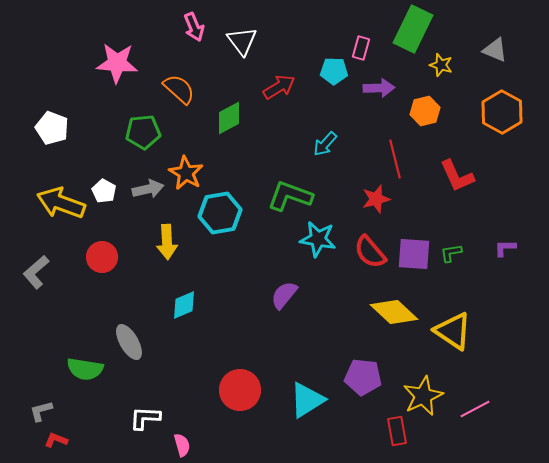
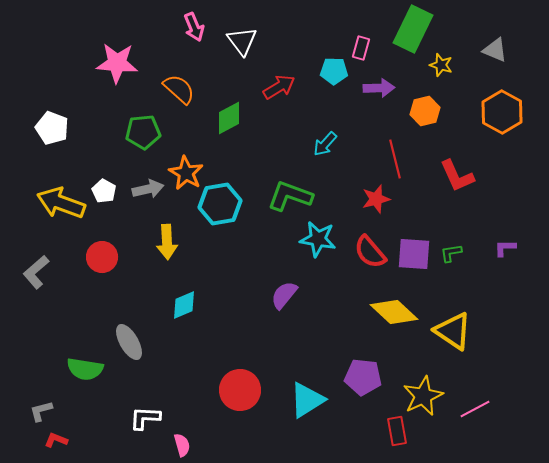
cyan hexagon at (220, 213): moved 9 px up
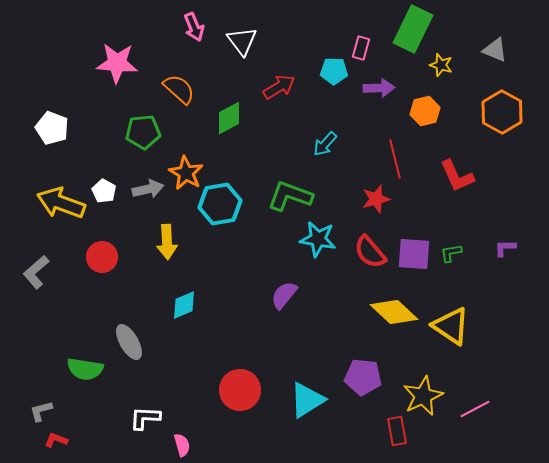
yellow triangle at (453, 331): moved 2 px left, 5 px up
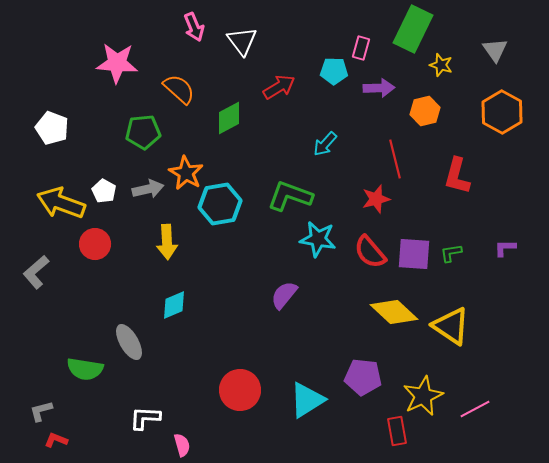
gray triangle at (495, 50): rotated 32 degrees clockwise
red L-shape at (457, 176): rotated 39 degrees clockwise
red circle at (102, 257): moved 7 px left, 13 px up
cyan diamond at (184, 305): moved 10 px left
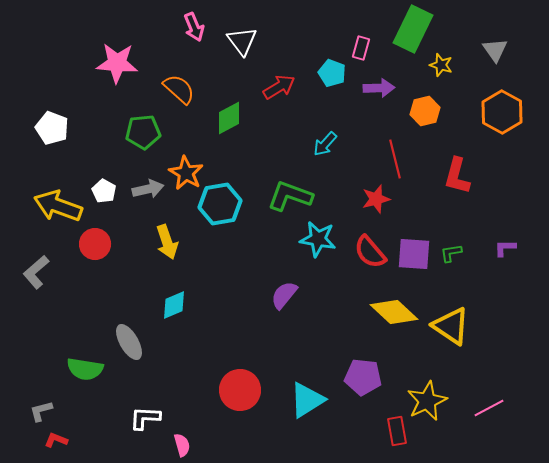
cyan pentagon at (334, 71): moved 2 px left, 2 px down; rotated 20 degrees clockwise
yellow arrow at (61, 203): moved 3 px left, 3 px down
yellow arrow at (167, 242): rotated 16 degrees counterclockwise
yellow star at (423, 396): moved 4 px right, 5 px down
pink line at (475, 409): moved 14 px right, 1 px up
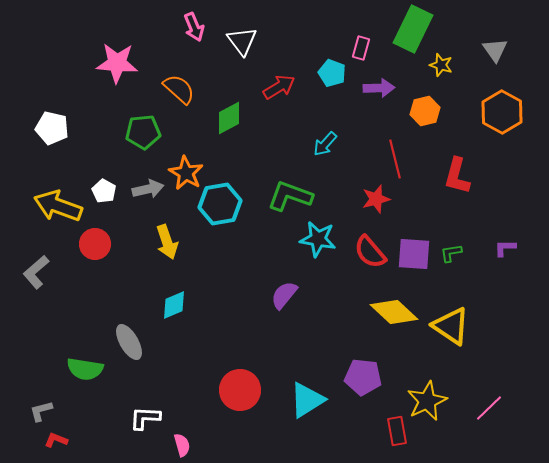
white pentagon at (52, 128): rotated 8 degrees counterclockwise
pink line at (489, 408): rotated 16 degrees counterclockwise
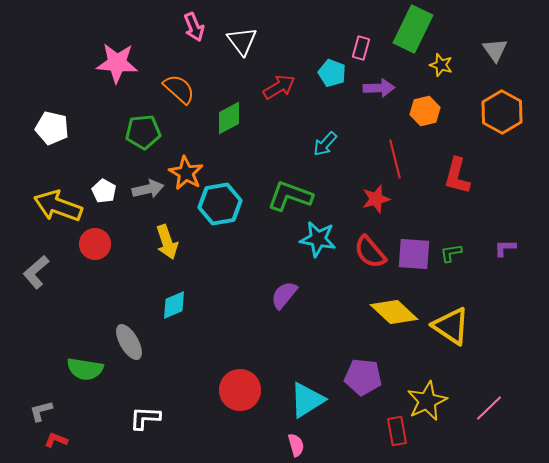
pink semicircle at (182, 445): moved 114 px right
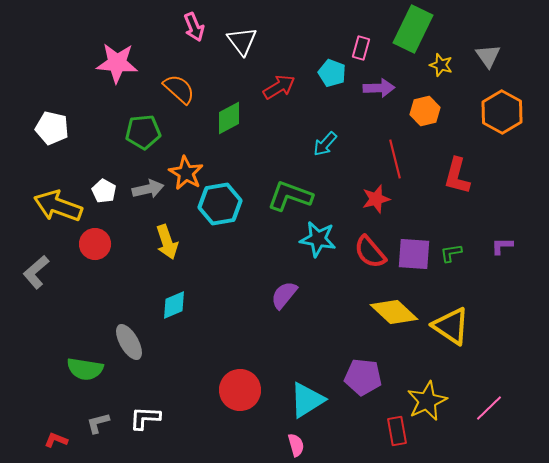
gray triangle at (495, 50): moved 7 px left, 6 px down
purple L-shape at (505, 248): moved 3 px left, 2 px up
gray L-shape at (41, 411): moved 57 px right, 12 px down
